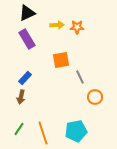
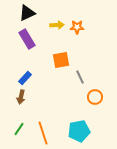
cyan pentagon: moved 3 px right
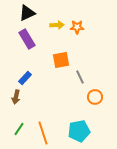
brown arrow: moved 5 px left
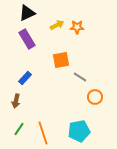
yellow arrow: rotated 24 degrees counterclockwise
gray line: rotated 32 degrees counterclockwise
brown arrow: moved 4 px down
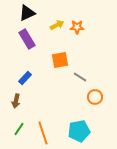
orange square: moved 1 px left
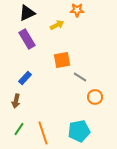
orange star: moved 17 px up
orange square: moved 2 px right
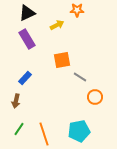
orange line: moved 1 px right, 1 px down
